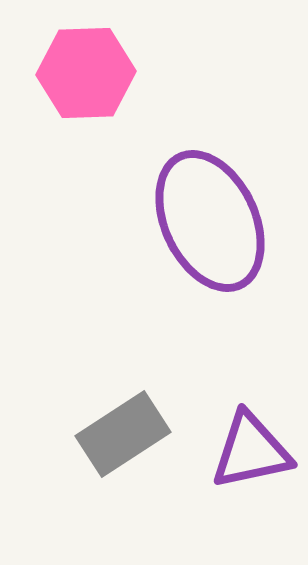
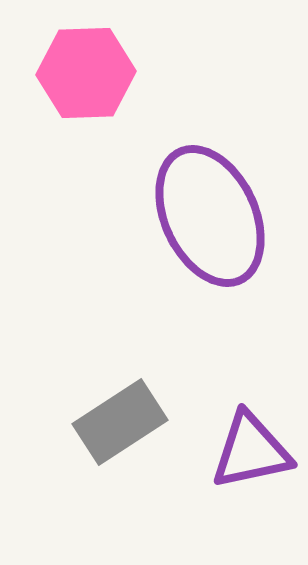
purple ellipse: moved 5 px up
gray rectangle: moved 3 px left, 12 px up
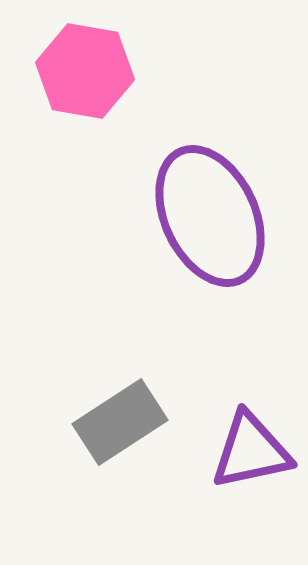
pink hexagon: moved 1 px left, 2 px up; rotated 12 degrees clockwise
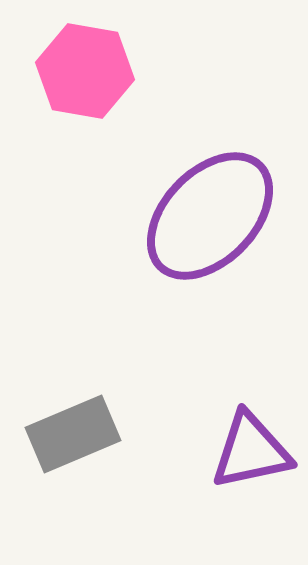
purple ellipse: rotated 69 degrees clockwise
gray rectangle: moved 47 px left, 12 px down; rotated 10 degrees clockwise
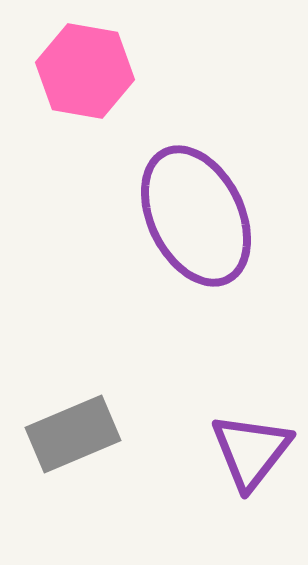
purple ellipse: moved 14 px left; rotated 70 degrees counterclockwise
purple triangle: rotated 40 degrees counterclockwise
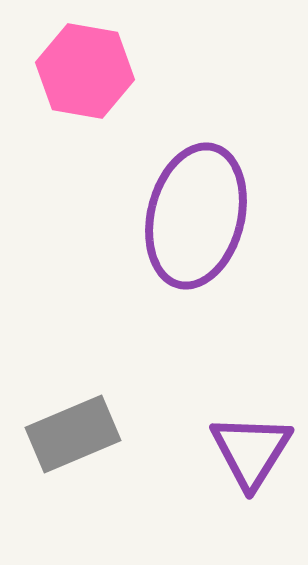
purple ellipse: rotated 40 degrees clockwise
purple triangle: rotated 6 degrees counterclockwise
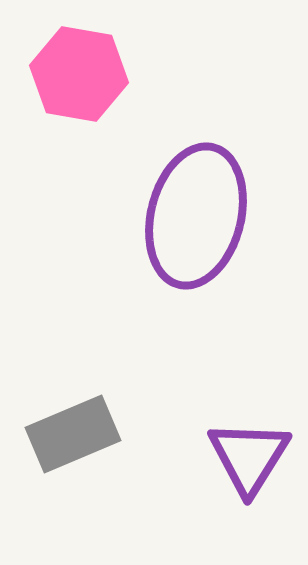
pink hexagon: moved 6 px left, 3 px down
purple triangle: moved 2 px left, 6 px down
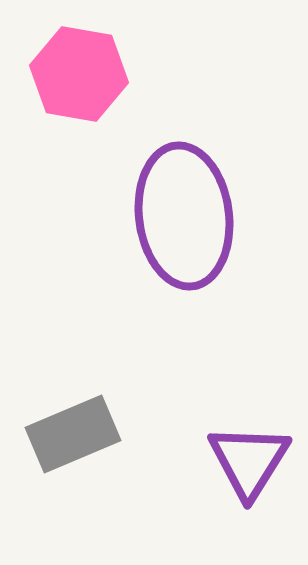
purple ellipse: moved 12 px left; rotated 21 degrees counterclockwise
purple triangle: moved 4 px down
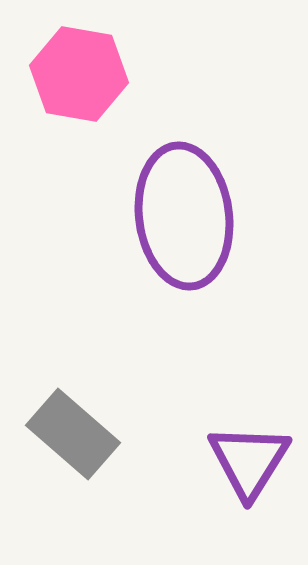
gray rectangle: rotated 64 degrees clockwise
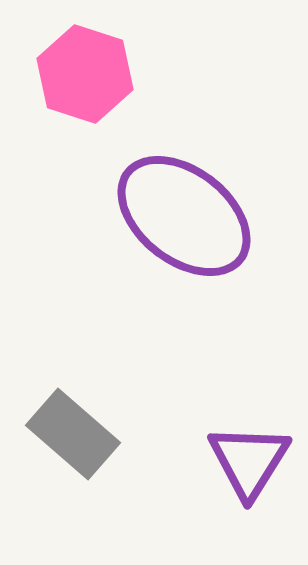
pink hexagon: moved 6 px right; rotated 8 degrees clockwise
purple ellipse: rotated 45 degrees counterclockwise
